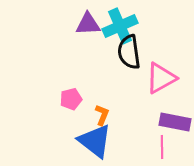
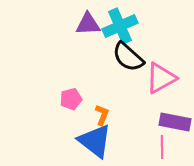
black semicircle: moved 1 px left, 5 px down; rotated 40 degrees counterclockwise
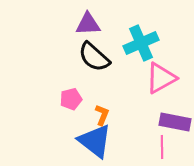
cyan cross: moved 21 px right, 17 px down
black semicircle: moved 34 px left
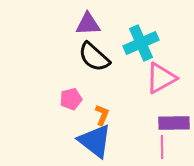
purple rectangle: moved 1 px left, 1 px down; rotated 12 degrees counterclockwise
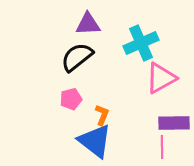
black semicircle: moved 17 px left; rotated 100 degrees clockwise
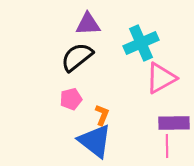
pink line: moved 5 px right, 1 px up
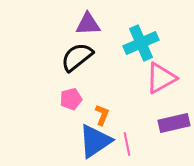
purple rectangle: rotated 12 degrees counterclockwise
blue triangle: rotated 48 degrees clockwise
pink line: moved 40 px left, 2 px up; rotated 10 degrees counterclockwise
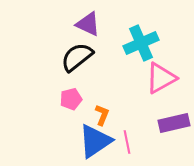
purple triangle: rotated 28 degrees clockwise
pink line: moved 2 px up
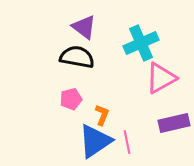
purple triangle: moved 4 px left, 3 px down; rotated 12 degrees clockwise
black semicircle: rotated 48 degrees clockwise
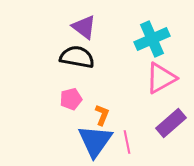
cyan cross: moved 11 px right, 4 px up
purple rectangle: moved 3 px left; rotated 28 degrees counterclockwise
blue triangle: rotated 21 degrees counterclockwise
